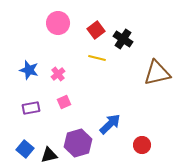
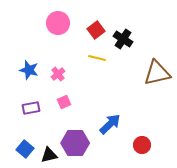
purple hexagon: moved 3 px left; rotated 16 degrees clockwise
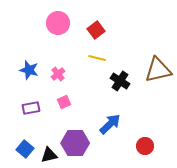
black cross: moved 3 px left, 42 px down
brown triangle: moved 1 px right, 3 px up
red circle: moved 3 px right, 1 px down
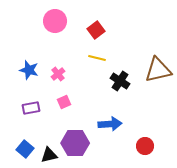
pink circle: moved 3 px left, 2 px up
blue arrow: rotated 40 degrees clockwise
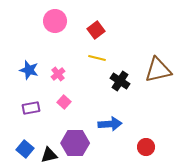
pink square: rotated 24 degrees counterclockwise
red circle: moved 1 px right, 1 px down
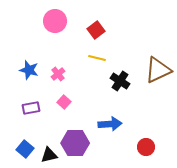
brown triangle: rotated 12 degrees counterclockwise
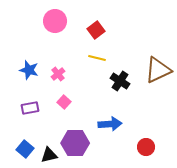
purple rectangle: moved 1 px left
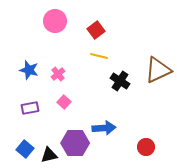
yellow line: moved 2 px right, 2 px up
blue arrow: moved 6 px left, 4 px down
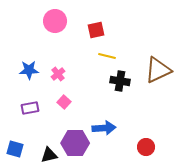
red square: rotated 24 degrees clockwise
yellow line: moved 8 px right
blue star: rotated 18 degrees counterclockwise
black cross: rotated 24 degrees counterclockwise
blue square: moved 10 px left; rotated 24 degrees counterclockwise
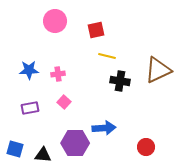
pink cross: rotated 32 degrees clockwise
black triangle: moved 6 px left; rotated 18 degrees clockwise
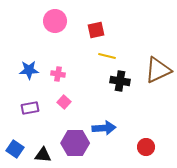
pink cross: rotated 16 degrees clockwise
blue square: rotated 18 degrees clockwise
